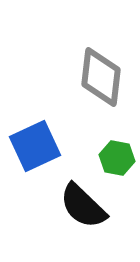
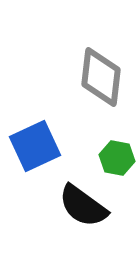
black semicircle: rotated 8 degrees counterclockwise
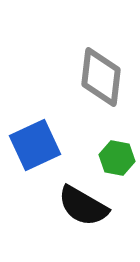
blue square: moved 1 px up
black semicircle: rotated 6 degrees counterclockwise
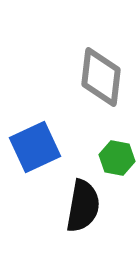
blue square: moved 2 px down
black semicircle: rotated 110 degrees counterclockwise
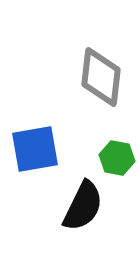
blue square: moved 2 px down; rotated 15 degrees clockwise
black semicircle: rotated 16 degrees clockwise
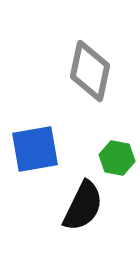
gray diamond: moved 11 px left, 6 px up; rotated 6 degrees clockwise
